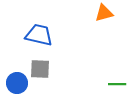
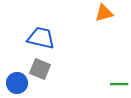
blue trapezoid: moved 2 px right, 3 px down
gray square: rotated 20 degrees clockwise
green line: moved 2 px right
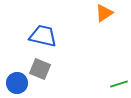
orange triangle: rotated 18 degrees counterclockwise
blue trapezoid: moved 2 px right, 2 px up
green line: rotated 18 degrees counterclockwise
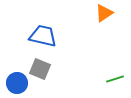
green line: moved 4 px left, 5 px up
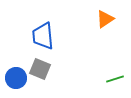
orange triangle: moved 1 px right, 6 px down
blue trapezoid: rotated 108 degrees counterclockwise
blue circle: moved 1 px left, 5 px up
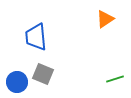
blue trapezoid: moved 7 px left, 1 px down
gray square: moved 3 px right, 5 px down
blue circle: moved 1 px right, 4 px down
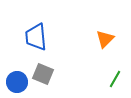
orange triangle: moved 20 px down; rotated 12 degrees counterclockwise
green line: rotated 42 degrees counterclockwise
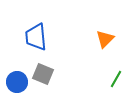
green line: moved 1 px right
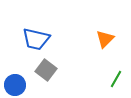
blue trapezoid: moved 2 px down; rotated 72 degrees counterclockwise
gray square: moved 3 px right, 4 px up; rotated 15 degrees clockwise
blue circle: moved 2 px left, 3 px down
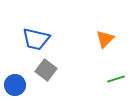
green line: rotated 42 degrees clockwise
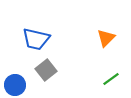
orange triangle: moved 1 px right, 1 px up
gray square: rotated 15 degrees clockwise
green line: moved 5 px left; rotated 18 degrees counterclockwise
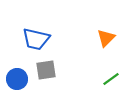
gray square: rotated 30 degrees clockwise
blue circle: moved 2 px right, 6 px up
